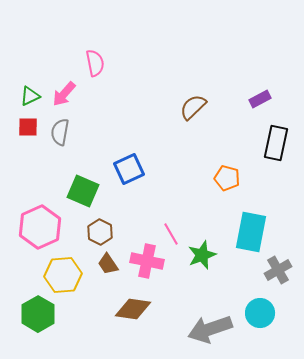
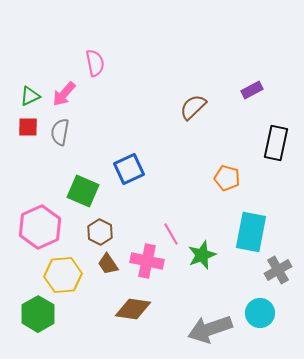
purple rectangle: moved 8 px left, 9 px up
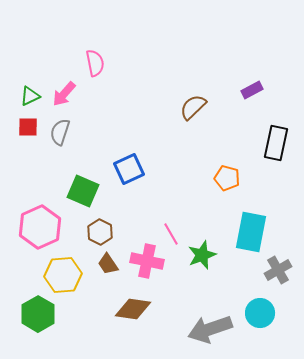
gray semicircle: rotated 8 degrees clockwise
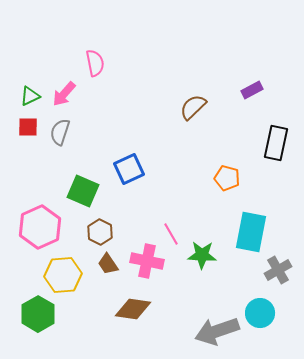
green star: rotated 24 degrees clockwise
gray arrow: moved 7 px right, 2 px down
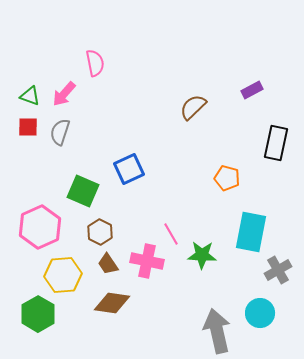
green triangle: rotated 45 degrees clockwise
brown diamond: moved 21 px left, 6 px up
gray arrow: rotated 96 degrees clockwise
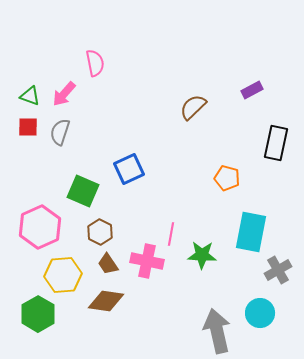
pink line: rotated 40 degrees clockwise
brown diamond: moved 6 px left, 2 px up
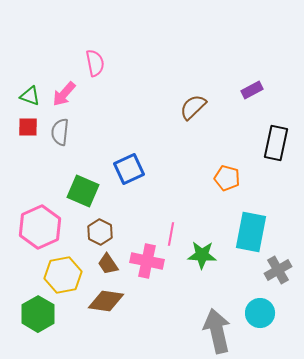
gray semicircle: rotated 12 degrees counterclockwise
yellow hexagon: rotated 6 degrees counterclockwise
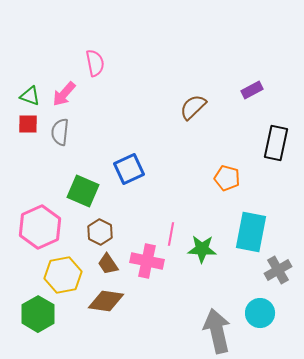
red square: moved 3 px up
green star: moved 6 px up
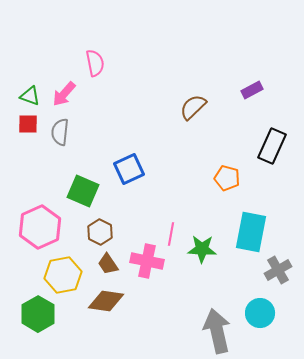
black rectangle: moved 4 px left, 3 px down; rotated 12 degrees clockwise
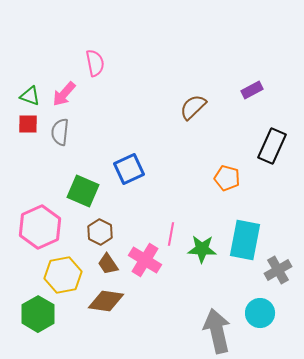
cyan rectangle: moved 6 px left, 8 px down
pink cross: moved 2 px left, 1 px up; rotated 20 degrees clockwise
